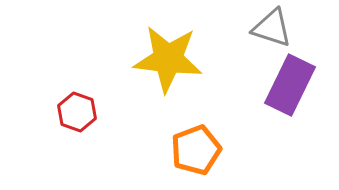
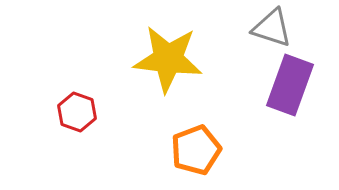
purple rectangle: rotated 6 degrees counterclockwise
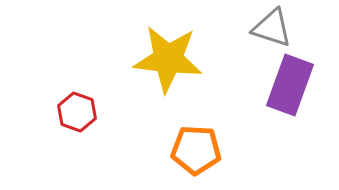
orange pentagon: rotated 24 degrees clockwise
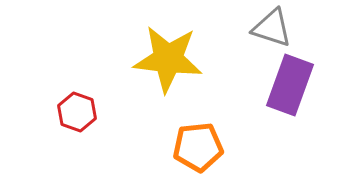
orange pentagon: moved 2 px right, 3 px up; rotated 9 degrees counterclockwise
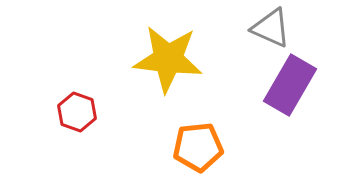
gray triangle: moved 1 px left; rotated 6 degrees clockwise
purple rectangle: rotated 10 degrees clockwise
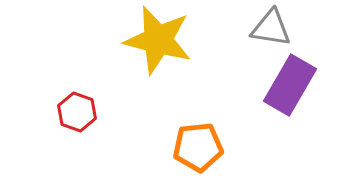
gray triangle: rotated 15 degrees counterclockwise
yellow star: moved 10 px left, 19 px up; rotated 8 degrees clockwise
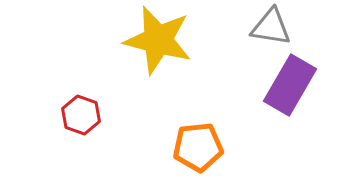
gray triangle: moved 1 px up
red hexagon: moved 4 px right, 3 px down
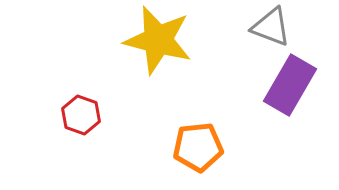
gray triangle: rotated 12 degrees clockwise
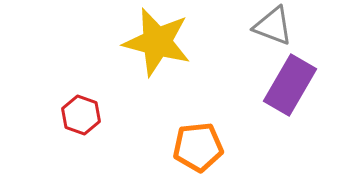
gray triangle: moved 2 px right, 1 px up
yellow star: moved 1 px left, 2 px down
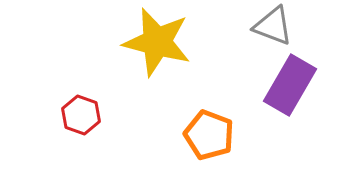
orange pentagon: moved 11 px right, 12 px up; rotated 27 degrees clockwise
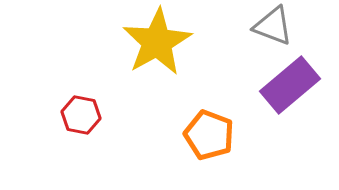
yellow star: rotated 28 degrees clockwise
purple rectangle: rotated 20 degrees clockwise
red hexagon: rotated 9 degrees counterclockwise
